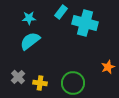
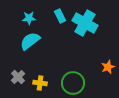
cyan rectangle: moved 1 px left, 4 px down; rotated 64 degrees counterclockwise
cyan cross: rotated 15 degrees clockwise
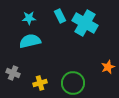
cyan semicircle: rotated 25 degrees clockwise
gray cross: moved 5 px left, 4 px up; rotated 24 degrees counterclockwise
yellow cross: rotated 24 degrees counterclockwise
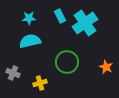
cyan cross: rotated 25 degrees clockwise
orange star: moved 2 px left; rotated 24 degrees counterclockwise
green circle: moved 6 px left, 21 px up
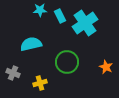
cyan star: moved 11 px right, 8 px up
cyan semicircle: moved 1 px right, 3 px down
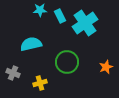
orange star: rotated 24 degrees clockwise
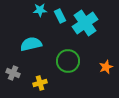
green circle: moved 1 px right, 1 px up
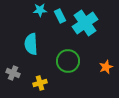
cyan semicircle: rotated 80 degrees counterclockwise
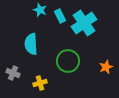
cyan star: rotated 24 degrees clockwise
cyan cross: moved 1 px left
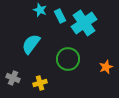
cyan semicircle: rotated 40 degrees clockwise
green circle: moved 2 px up
gray cross: moved 5 px down
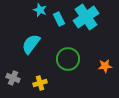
cyan rectangle: moved 1 px left, 3 px down
cyan cross: moved 2 px right, 6 px up
orange star: moved 1 px left, 1 px up; rotated 16 degrees clockwise
